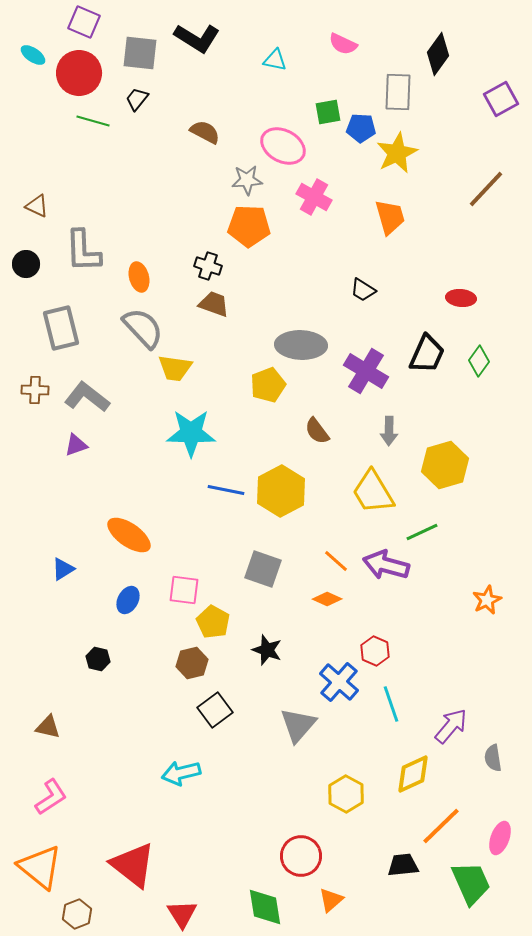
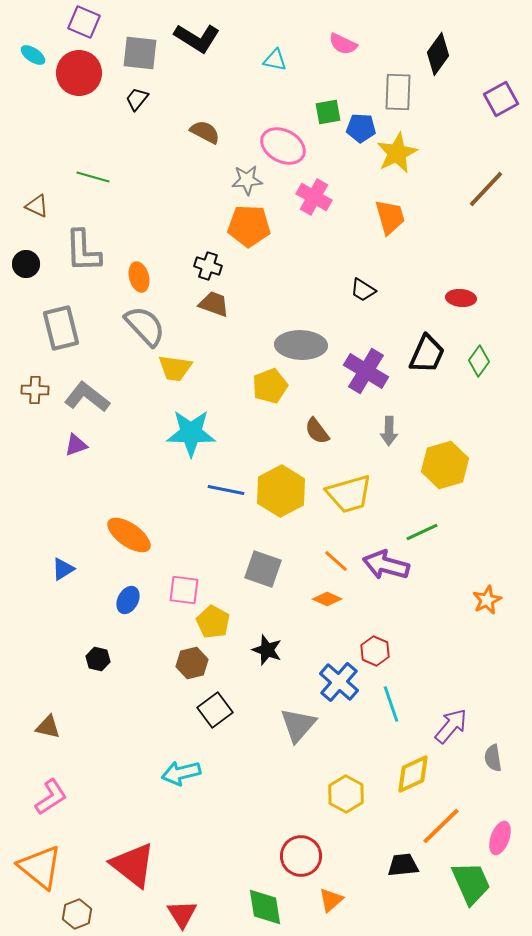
green line at (93, 121): moved 56 px down
gray semicircle at (143, 328): moved 2 px right, 2 px up
yellow pentagon at (268, 385): moved 2 px right, 1 px down
yellow trapezoid at (373, 492): moved 24 px left, 2 px down; rotated 75 degrees counterclockwise
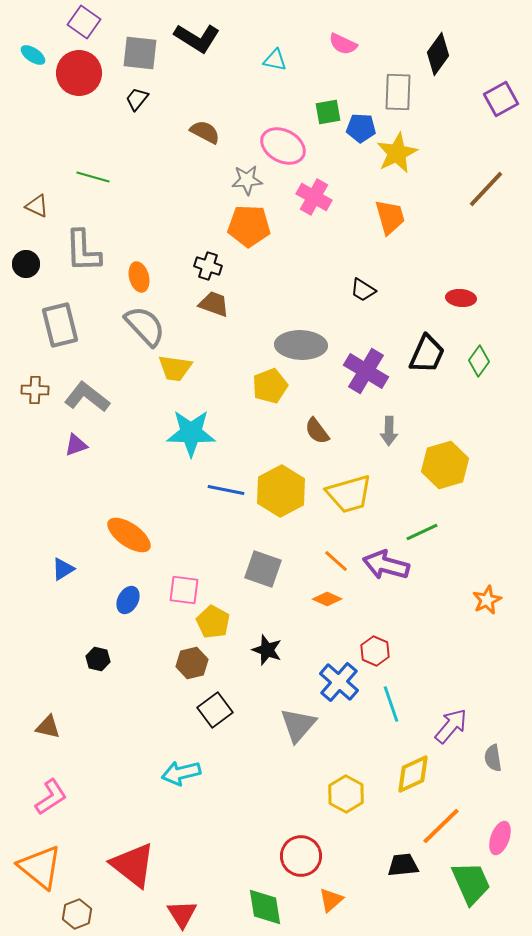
purple square at (84, 22): rotated 12 degrees clockwise
gray rectangle at (61, 328): moved 1 px left, 3 px up
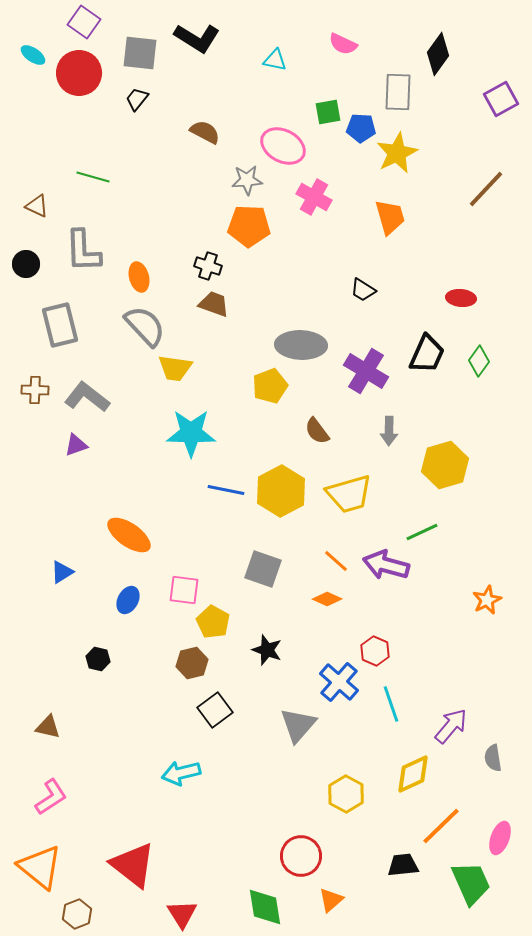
blue triangle at (63, 569): moved 1 px left, 3 px down
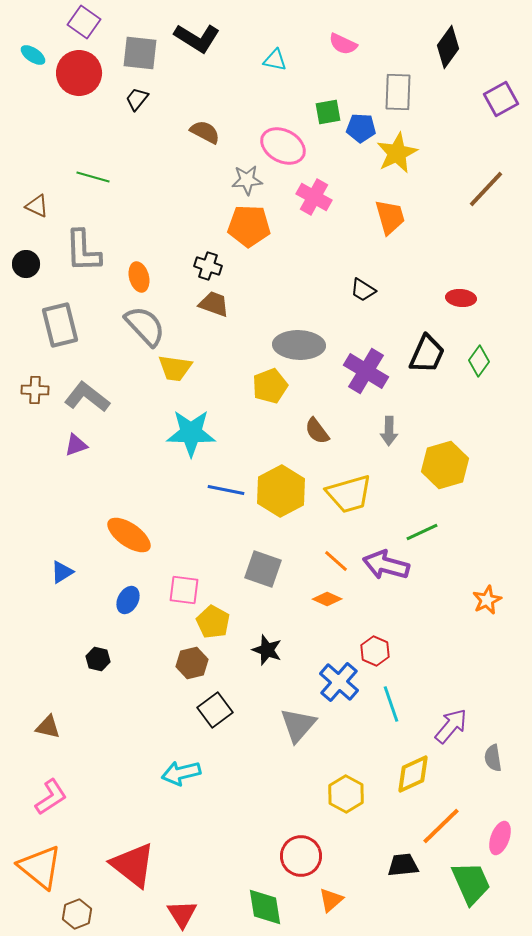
black diamond at (438, 54): moved 10 px right, 7 px up
gray ellipse at (301, 345): moved 2 px left
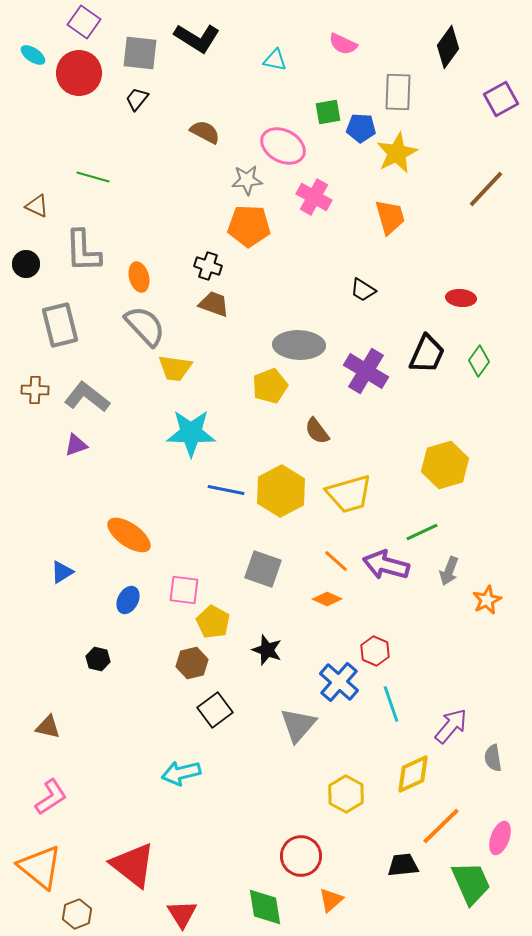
gray arrow at (389, 431): moved 60 px right, 140 px down; rotated 20 degrees clockwise
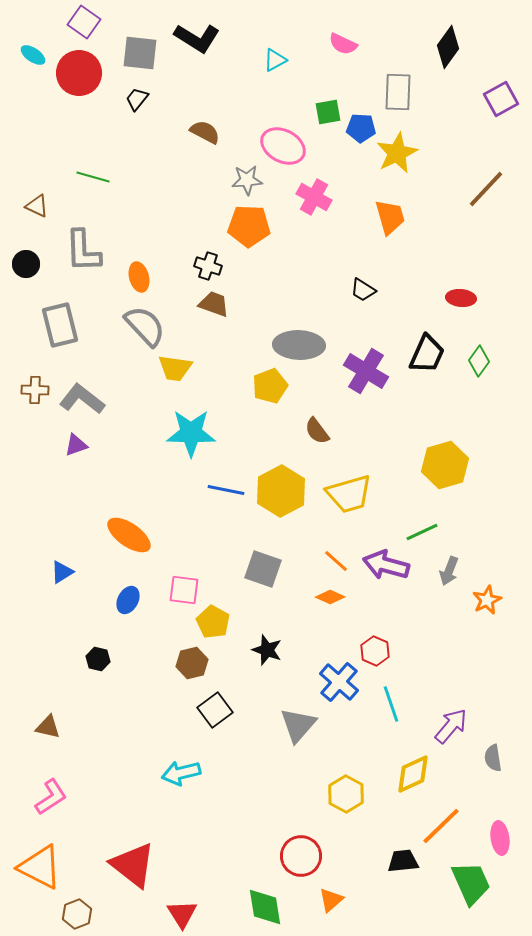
cyan triangle at (275, 60): rotated 40 degrees counterclockwise
gray L-shape at (87, 397): moved 5 px left, 2 px down
orange diamond at (327, 599): moved 3 px right, 2 px up
pink ellipse at (500, 838): rotated 28 degrees counterclockwise
black trapezoid at (403, 865): moved 4 px up
orange triangle at (40, 867): rotated 12 degrees counterclockwise
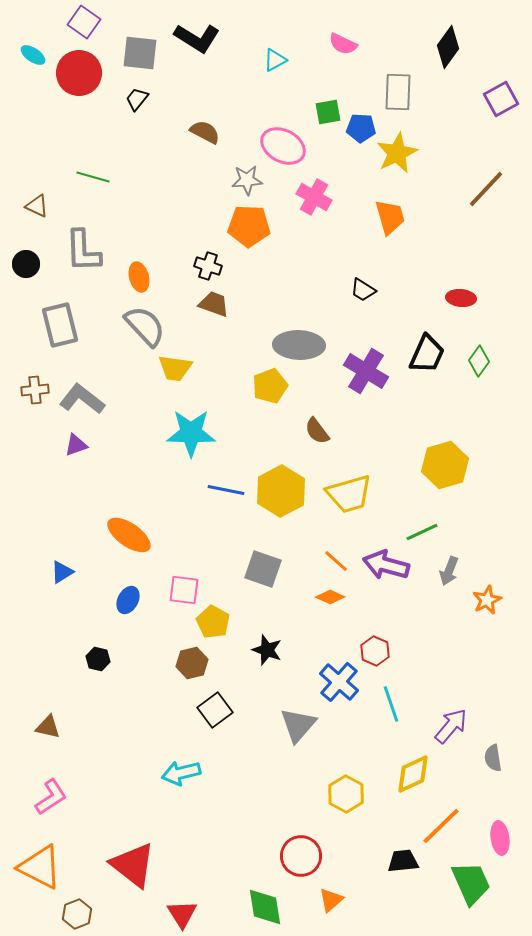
brown cross at (35, 390): rotated 8 degrees counterclockwise
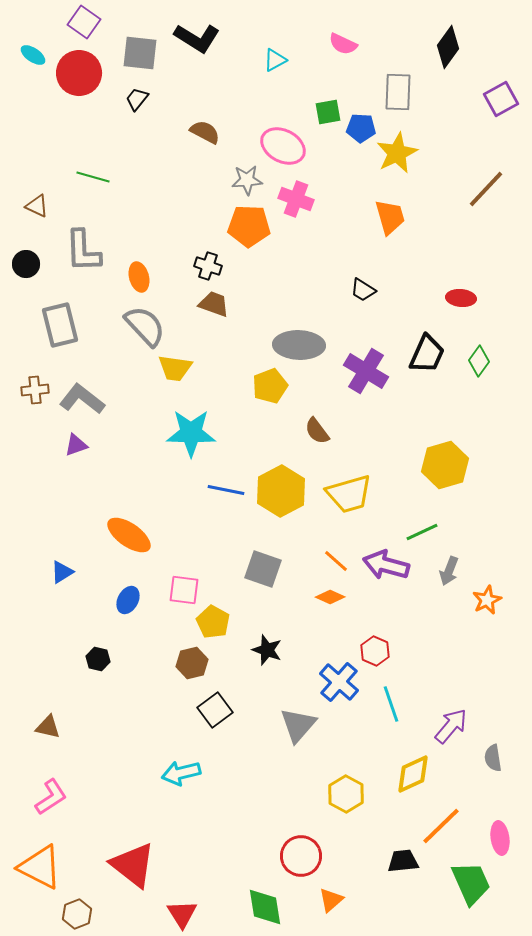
pink cross at (314, 197): moved 18 px left, 2 px down; rotated 8 degrees counterclockwise
